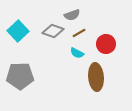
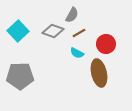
gray semicircle: rotated 42 degrees counterclockwise
brown ellipse: moved 3 px right, 4 px up; rotated 8 degrees counterclockwise
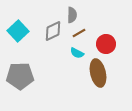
gray semicircle: rotated 28 degrees counterclockwise
gray diamond: rotated 45 degrees counterclockwise
brown ellipse: moved 1 px left
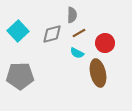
gray diamond: moved 1 px left, 3 px down; rotated 10 degrees clockwise
red circle: moved 1 px left, 1 px up
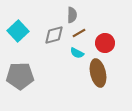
gray diamond: moved 2 px right, 1 px down
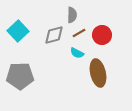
red circle: moved 3 px left, 8 px up
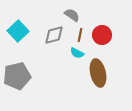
gray semicircle: rotated 56 degrees counterclockwise
brown line: moved 1 px right, 2 px down; rotated 48 degrees counterclockwise
gray pentagon: moved 3 px left; rotated 12 degrees counterclockwise
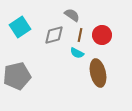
cyan square: moved 2 px right, 4 px up; rotated 10 degrees clockwise
